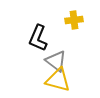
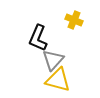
yellow cross: rotated 30 degrees clockwise
gray triangle: moved 3 px left, 1 px up; rotated 35 degrees clockwise
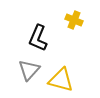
gray triangle: moved 24 px left, 10 px down
yellow triangle: moved 3 px right
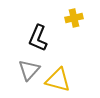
yellow cross: moved 2 px up; rotated 36 degrees counterclockwise
yellow triangle: moved 3 px left
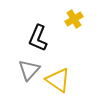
yellow cross: moved 1 px down; rotated 18 degrees counterclockwise
yellow triangle: rotated 20 degrees clockwise
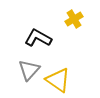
black L-shape: rotated 96 degrees clockwise
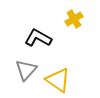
gray triangle: moved 3 px left
